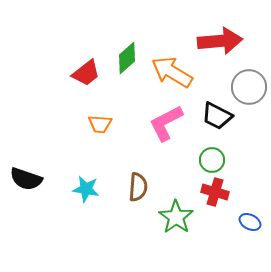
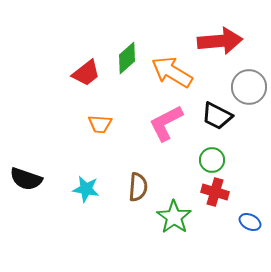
green star: moved 2 px left
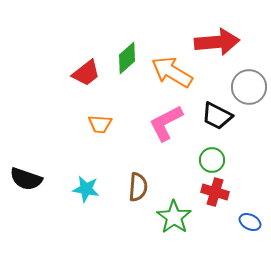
red arrow: moved 3 px left, 1 px down
